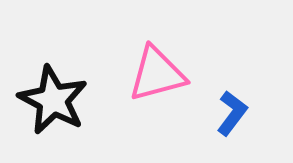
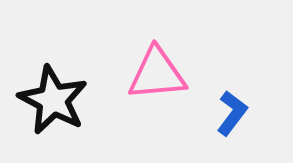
pink triangle: rotated 10 degrees clockwise
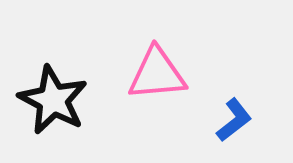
blue L-shape: moved 2 px right, 7 px down; rotated 15 degrees clockwise
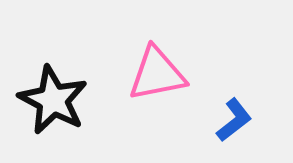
pink triangle: rotated 6 degrees counterclockwise
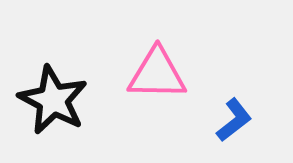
pink triangle: rotated 12 degrees clockwise
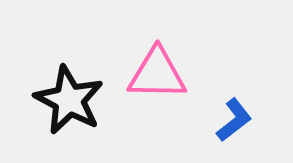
black star: moved 16 px right
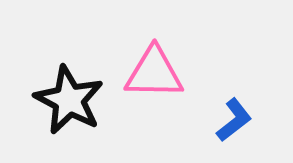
pink triangle: moved 3 px left, 1 px up
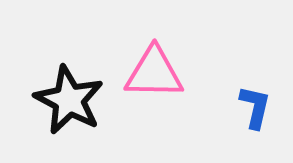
blue L-shape: moved 21 px right, 13 px up; rotated 39 degrees counterclockwise
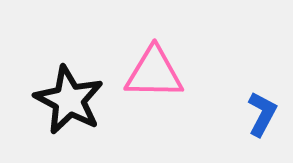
blue L-shape: moved 7 px right, 7 px down; rotated 15 degrees clockwise
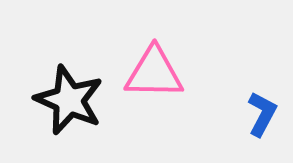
black star: rotated 4 degrees counterclockwise
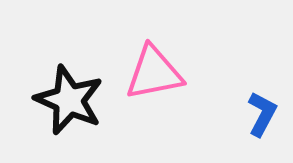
pink triangle: rotated 12 degrees counterclockwise
